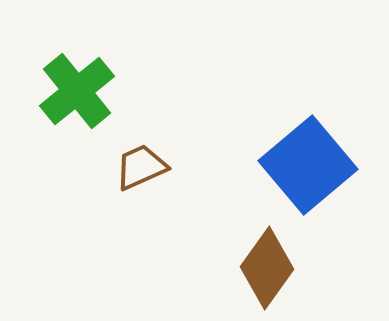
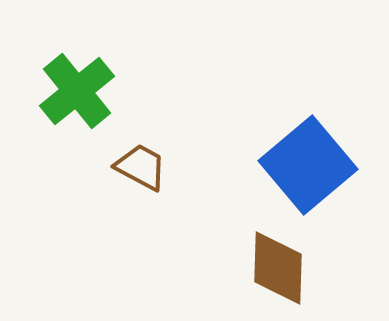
brown trapezoid: rotated 52 degrees clockwise
brown diamond: moved 11 px right; rotated 34 degrees counterclockwise
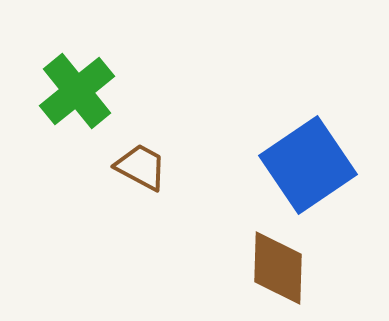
blue square: rotated 6 degrees clockwise
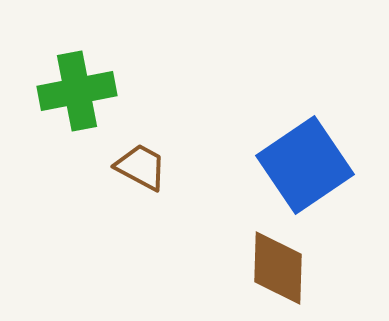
green cross: rotated 28 degrees clockwise
blue square: moved 3 px left
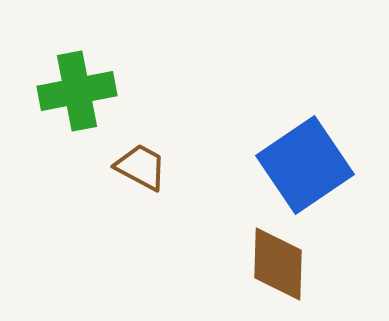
brown diamond: moved 4 px up
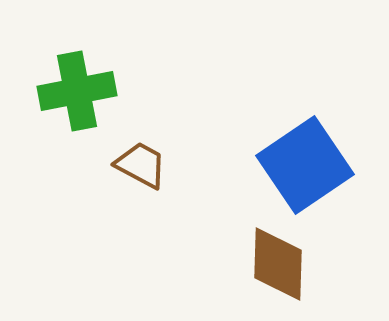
brown trapezoid: moved 2 px up
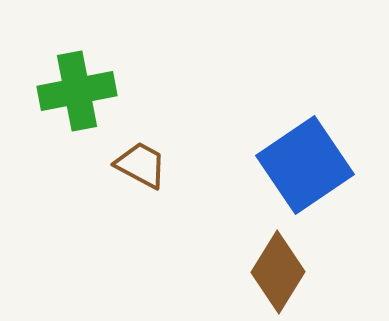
brown diamond: moved 8 px down; rotated 30 degrees clockwise
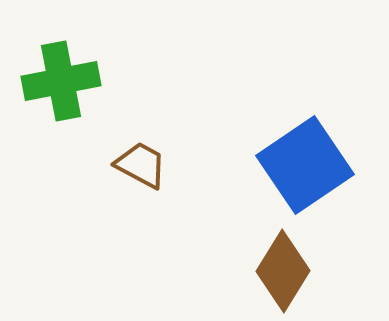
green cross: moved 16 px left, 10 px up
brown diamond: moved 5 px right, 1 px up
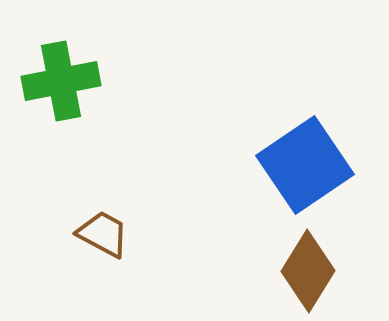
brown trapezoid: moved 38 px left, 69 px down
brown diamond: moved 25 px right
